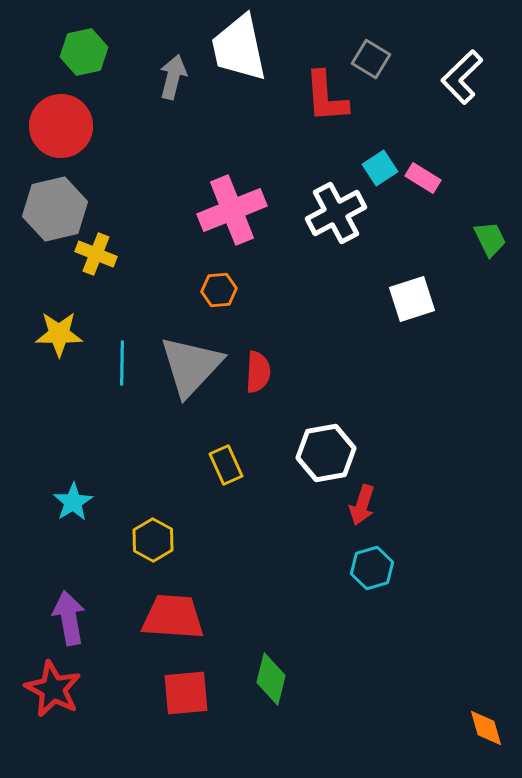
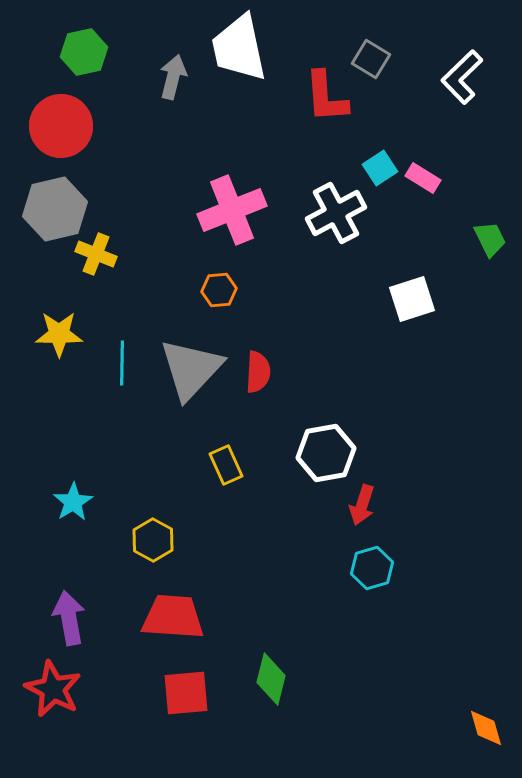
gray triangle: moved 3 px down
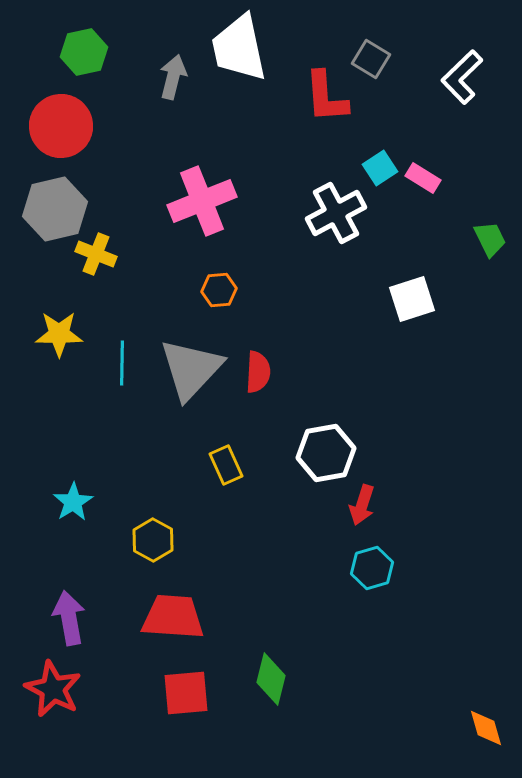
pink cross: moved 30 px left, 9 px up
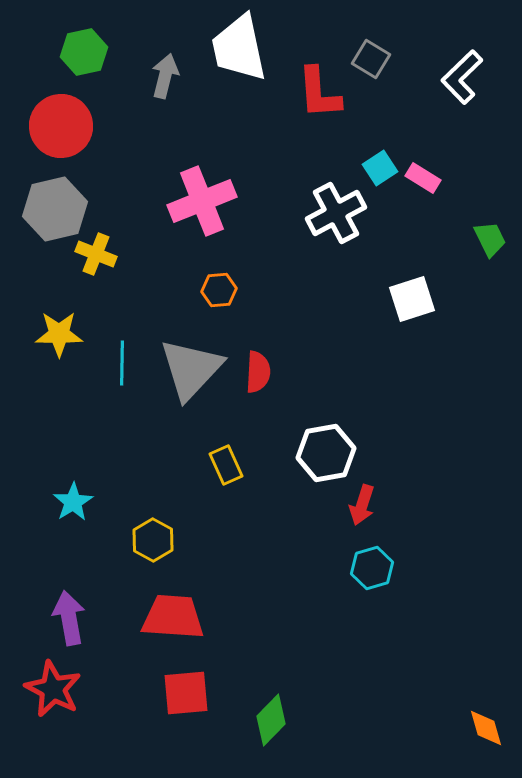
gray arrow: moved 8 px left, 1 px up
red L-shape: moved 7 px left, 4 px up
green diamond: moved 41 px down; rotated 30 degrees clockwise
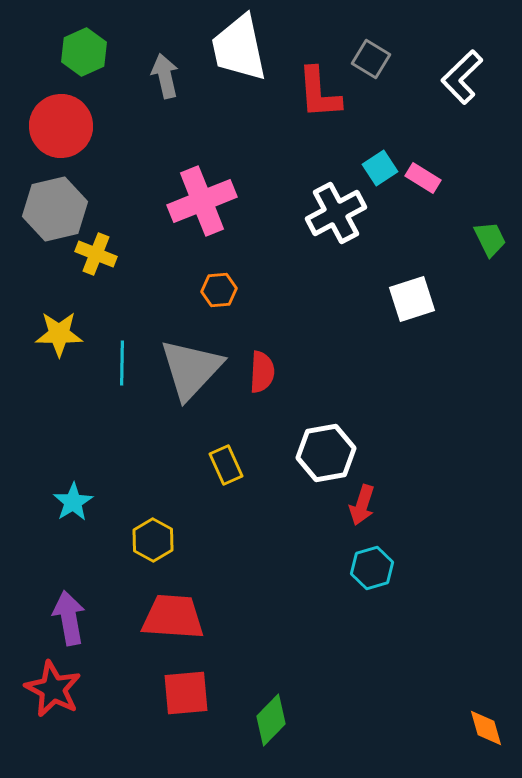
green hexagon: rotated 12 degrees counterclockwise
gray arrow: rotated 27 degrees counterclockwise
red semicircle: moved 4 px right
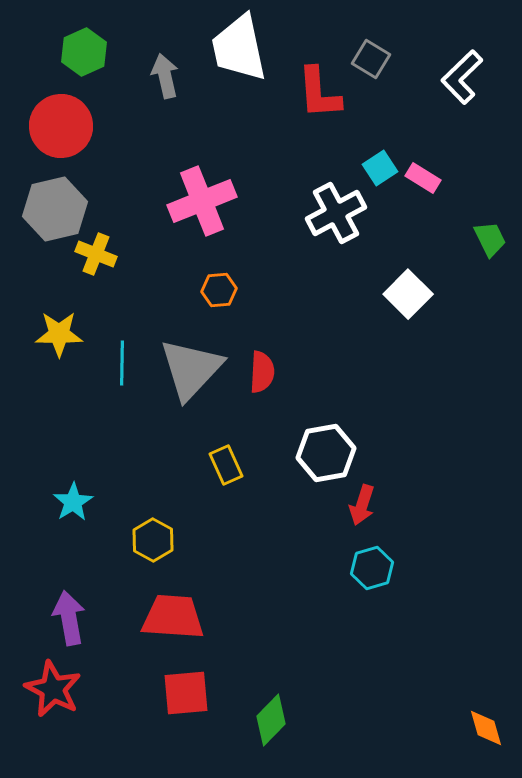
white square: moved 4 px left, 5 px up; rotated 27 degrees counterclockwise
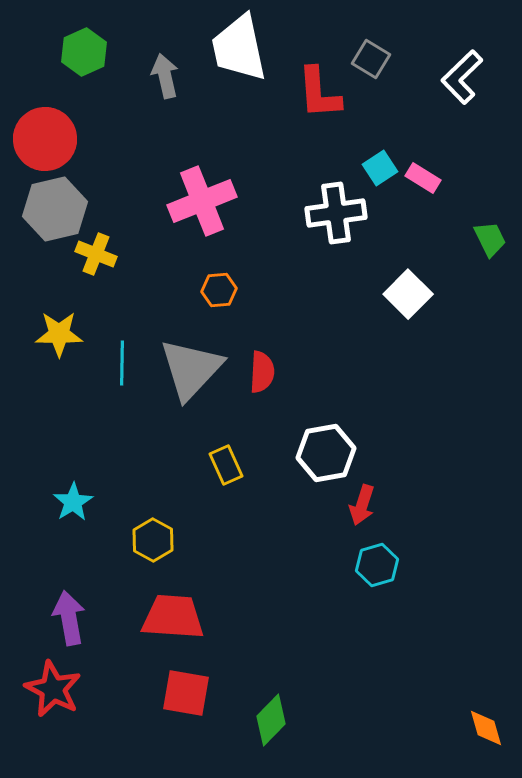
red circle: moved 16 px left, 13 px down
white cross: rotated 20 degrees clockwise
cyan hexagon: moved 5 px right, 3 px up
red square: rotated 15 degrees clockwise
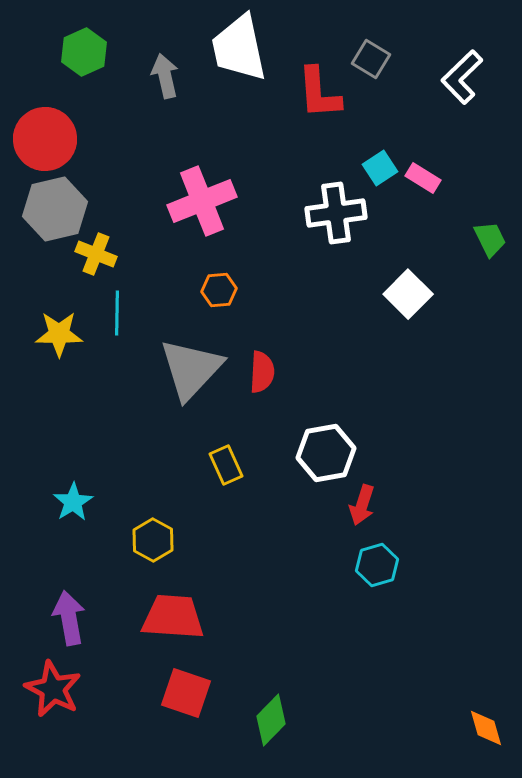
cyan line: moved 5 px left, 50 px up
red square: rotated 9 degrees clockwise
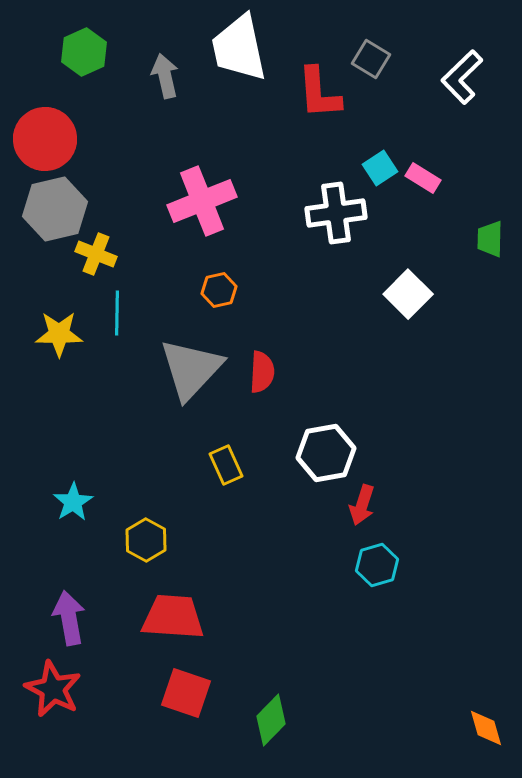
green trapezoid: rotated 153 degrees counterclockwise
orange hexagon: rotated 8 degrees counterclockwise
yellow hexagon: moved 7 px left
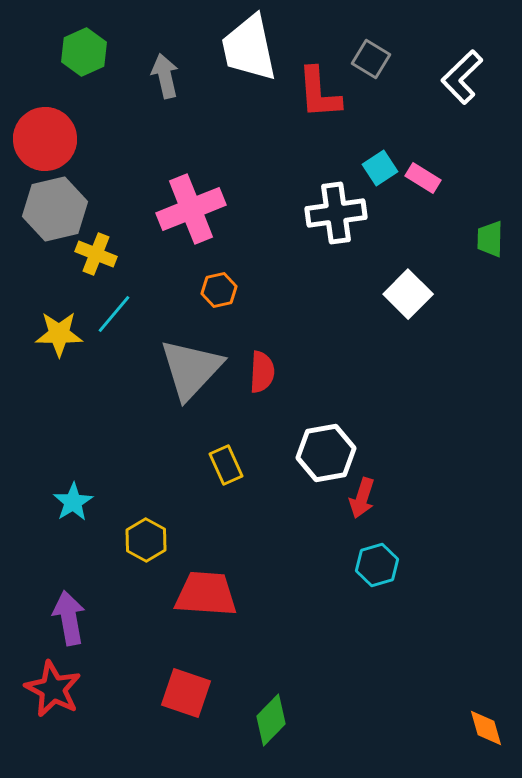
white trapezoid: moved 10 px right
pink cross: moved 11 px left, 8 px down
cyan line: moved 3 px left, 1 px down; rotated 39 degrees clockwise
red arrow: moved 7 px up
red trapezoid: moved 33 px right, 23 px up
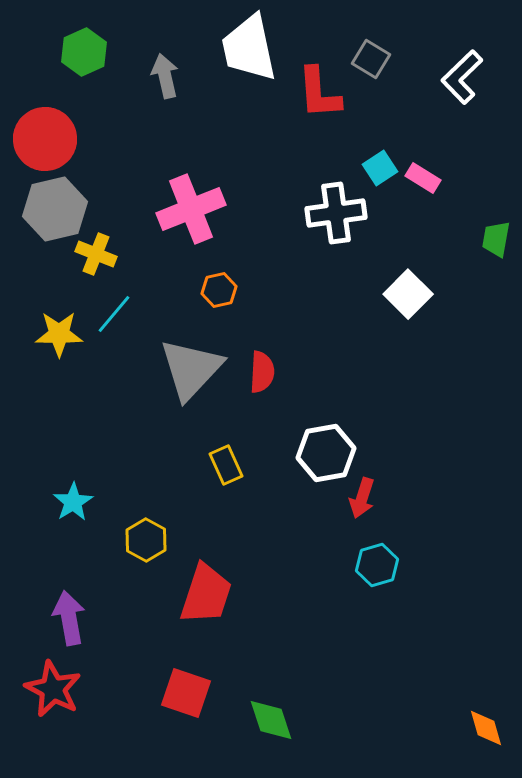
green trapezoid: moved 6 px right; rotated 9 degrees clockwise
red trapezoid: rotated 104 degrees clockwise
green diamond: rotated 63 degrees counterclockwise
